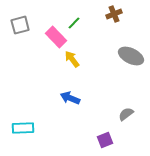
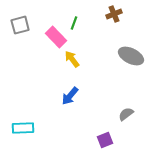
green line: rotated 24 degrees counterclockwise
blue arrow: moved 2 px up; rotated 72 degrees counterclockwise
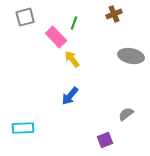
gray square: moved 5 px right, 8 px up
gray ellipse: rotated 15 degrees counterclockwise
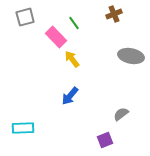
green line: rotated 56 degrees counterclockwise
gray semicircle: moved 5 px left
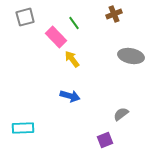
blue arrow: rotated 114 degrees counterclockwise
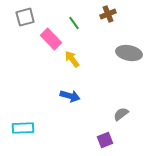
brown cross: moved 6 px left
pink rectangle: moved 5 px left, 2 px down
gray ellipse: moved 2 px left, 3 px up
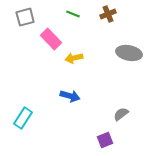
green line: moved 1 px left, 9 px up; rotated 32 degrees counterclockwise
yellow arrow: moved 2 px right, 1 px up; rotated 66 degrees counterclockwise
cyan rectangle: moved 10 px up; rotated 55 degrees counterclockwise
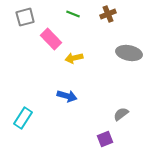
blue arrow: moved 3 px left
purple square: moved 1 px up
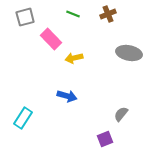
gray semicircle: rotated 14 degrees counterclockwise
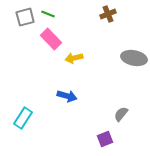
green line: moved 25 px left
gray ellipse: moved 5 px right, 5 px down
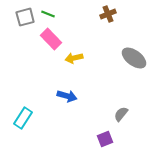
gray ellipse: rotated 25 degrees clockwise
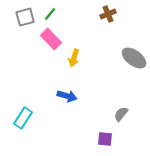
green line: moved 2 px right; rotated 72 degrees counterclockwise
yellow arrow: rotated 60 degrees counterclockwise
purple square: rotated 28 degrees clockwise
